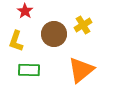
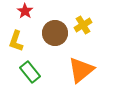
brown circle: moved 1 px right, 1 px up
green rectangle: moved 1 px right, 2 px down; rotated 50 degrees clockwise
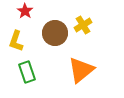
green rectangle: moved 3 px left; rotated 20 degrees clockwise
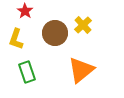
yellow cross: rotated 12 degrees counterclockwise
yellow L-shape: moved 2 px up
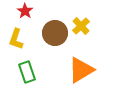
yellow cross: moved 2 px left, 1 px down
orange triangle: rotated 8 degrees clockwise
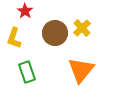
yellow cross: moved 1 px right, 2 px down
yellow L-shape: moved 2 px left, 1 px up
orange triangle: rotated 20 degrees counterclockwise
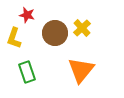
red star: moved 2 px right, 4 px down; rotated 21 degrees counterclockwise
